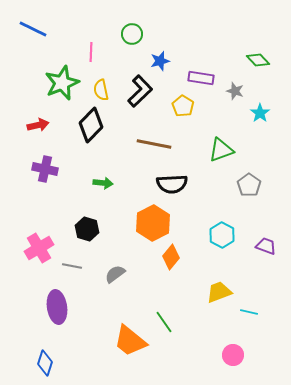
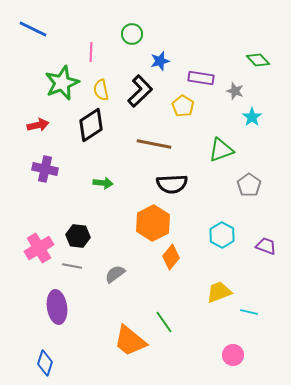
cyan star: moved 8 px left, 4 px down
black diamond: rotated 12 degrees clockwise
black hexagon: moved 9 px left, 7 px down; rotated 10 degrees counterclockwise
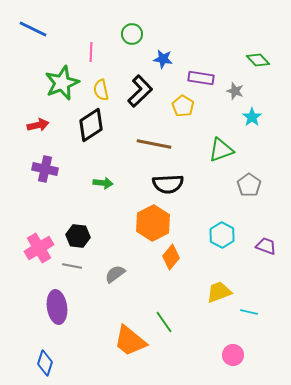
blue star: moved 3 px right, 2 px up; rotated 24 degrees clockwise
black semicircle: moved 4 px left
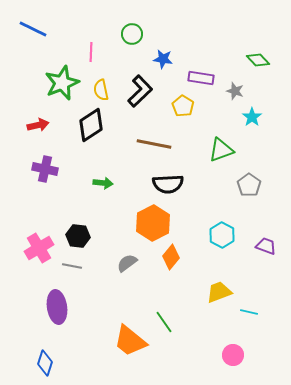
gray semicircle: moved 12 px right, 11 px up
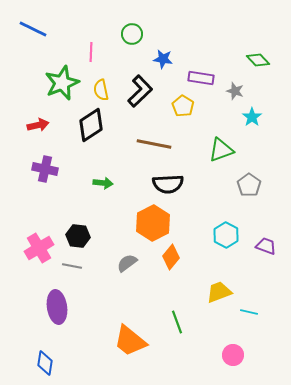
cyan hexagon: moved 4 px right
green line: moved 13 px right; rotated 15 degrees clockwise
blue diamond: rotated 10 degrees counterclockwise
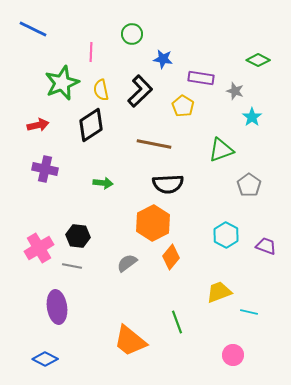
green diamond: rotated 20 degrees counterclockwise
blue diamond: moved 4 px up; rotated 70 degrees counterclockwise
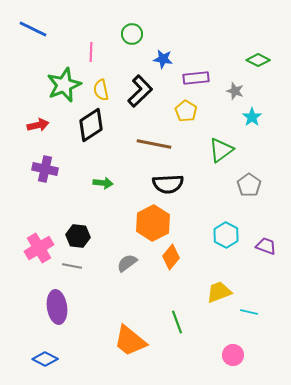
purple rectangle: moved 5 px left; rotated 15 degrees counterclockwise
green star: moved 2 px right, 2 px down
yellow pentagon: moved 3 px right, 5 px down
green triangle: rotated 16 degrees counterclockwise
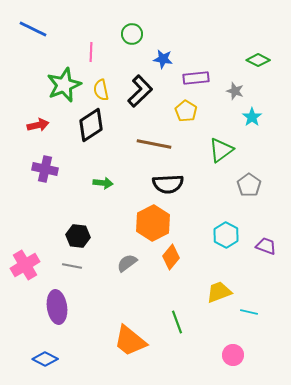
pink cross: moved 14 px left, 17 px down
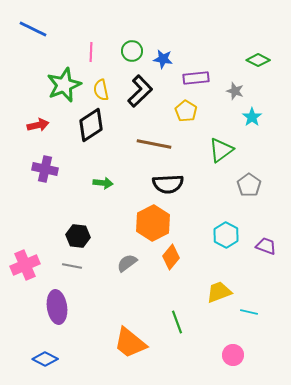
green circle: moved 17 px down
pink cross: rotated 8 degrees clockwise
orange trapezoid: moved 2 px down
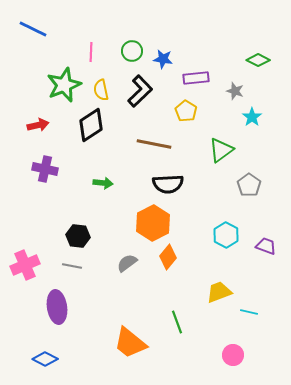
orange diamond: moved 3 px left
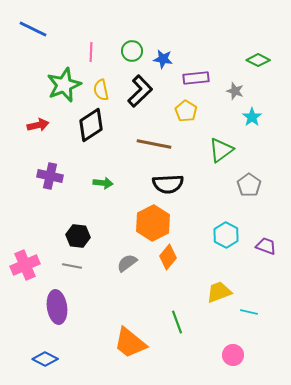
purple cross: moved 5 px right, 7 px down
